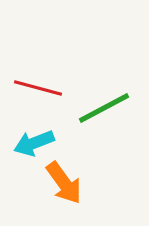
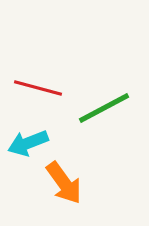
cyan arrow: moved 6 px left
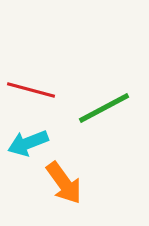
red line: moved 7 px left, 2 px down
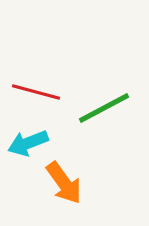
red line: moved 5 px right, 2 px down
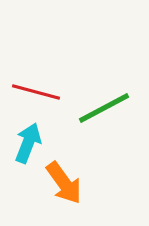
cyan arrow: rotated 132 degrees clockwise
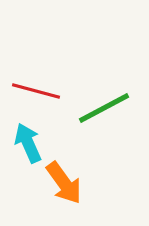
red line: moved 1 px up
cyan arrow: rotated 45 degrees counterclockwise
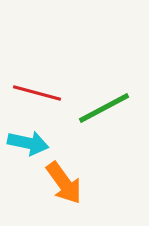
red line: moved 1 px right, 2 px down
cyan arrow: rotated 126 degrees clockwise
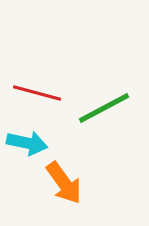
cyan arrow: moved 1 px left
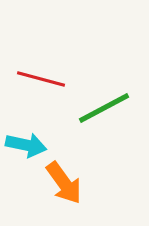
red line: moved 4 px right, 14 px up
cyan arrow: moved 1 px left, 2 px down
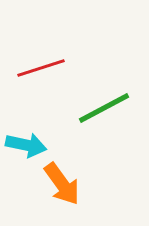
red line: moved 11 px up; rotated 33 degrees counterclockwise
orange arrow: moved 2 px left, 1 px down
